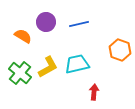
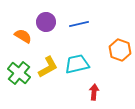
green cross: moved 1 px left
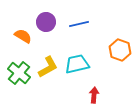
red arrow: moved 3 px down
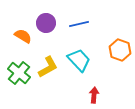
purple circle: moved 1 px down
cyan trapezoid: moved 2 px right, 4 px up; rotated 60 degrees clockwise
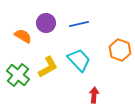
green cross: moved 1 px left, 2 px down
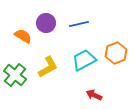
orange hexagon: moved 4 px left, 3 px down; rotated 20 degrees clockwise
cyan trapezoid: moved 5 px right; rotated 75 degrees counterclockwise
green cross: moved 3 px left
red arrow: rotated 70 degrees counterclockwise
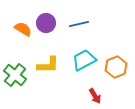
orange semicircle: moved 7 px up
orange hexagon: moved 14 px down
yellow L-shape: moved 2 px up; rotated 30 degrees clockwise
red arrow: moved 1 px right, 1 px down; rotated 147 degrees counterclockwise
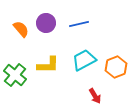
orange semicircle: moved 2 px left; rotated 18 degrees clockwise
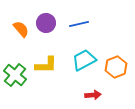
yellow L-shape: moved 2 px left
red arrow: moved 2 px left, 1 px up; rotated 63 degrees counterclockwise
